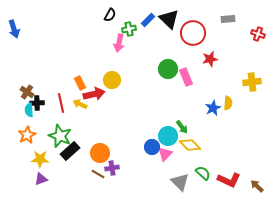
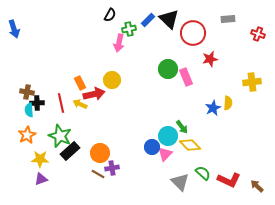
brown cross: rotated 24 degrees counterclockwise
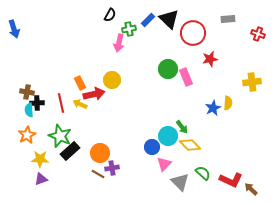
pink triangle: moved 1 px left, 10 px down
red L-shape: moved 2 px right
brown arrow: moved 6 px left, 3 px down
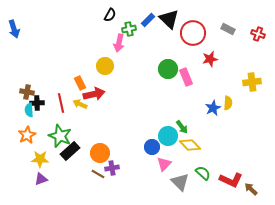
gray rectangle: moved 10 px down; rotated 32 degrees clockwise
yellow circle: moved 7 px left, 14 px up
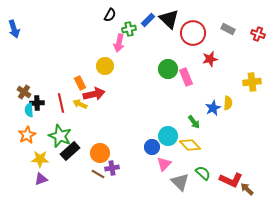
brown cross: moved 3 px left; rotated 24 degrees clockwise
green arrow: moved 12 px right, 5 px up
brown arrow: moved 4 px left
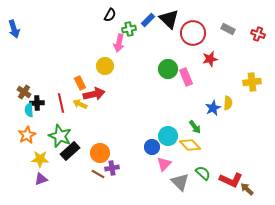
green arrow: moved 1 px right, 5 px down
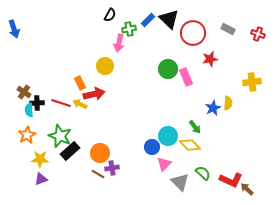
red line: rotated 60 degrees counterclockwise
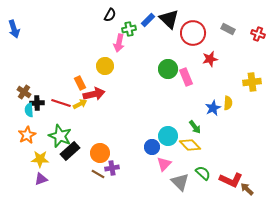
yellow arrow: rotated 128 degrees clockwise
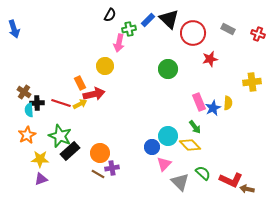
pink rectangle: moved 13 px right, 25 px down
brown arrow: rotated 32 degrees counterclockwise
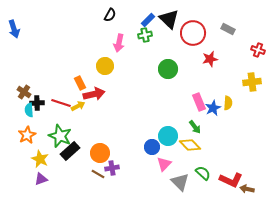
green cross: moved 16 px right, 6 px down
red cross: moved 16 px down
yellow arrow: moved 2 px left, 2 px down
yellow star: rotated 24 degrees clockwise
